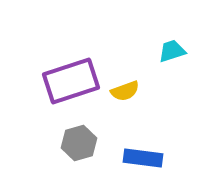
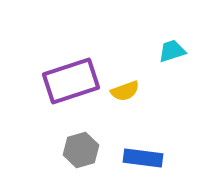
gray hexagon: moved 2 px right, 7 px down
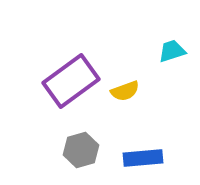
purple rectangle: rotated 18 degrees counterclockwise
blue rectangle: rotated 12 degrees counterclockwise
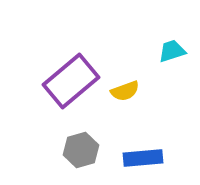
purple rectangle: rotated 4 degrees counterclockwise
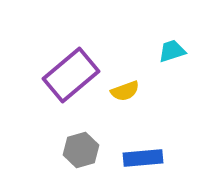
purple rectangle: moved 6 px up
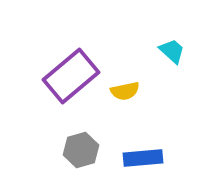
cyan trapezoid: rotated 60 degrees clockwise
purple rectangle: moved 1 px down
yellow semicircle: rotated 8 degrees clockwise
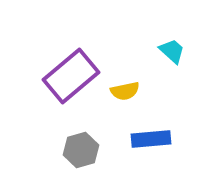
blue rectangle: moved 8 px right, 19 px up
